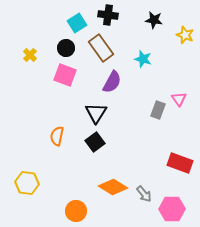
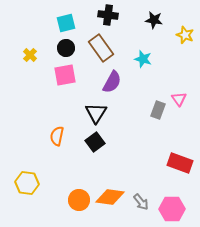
cyan square: moved 11 px left; rotated 18 degrees clockwise
pink square: rotated 30 degrees counterclockwise
orange diamond: moved 3 px left, 10 px down; rotated 24 degrees counterclockwise
gray arrow: moved 3 px left, 8 px down
orange circle: moved 3 px right, 11 px up
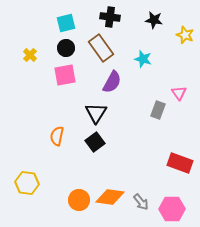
black cross: moved 2 px right, 2 px down
pink triangle: moved 6 px up
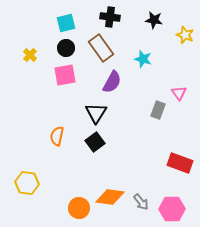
orange circle: moved 8 px down
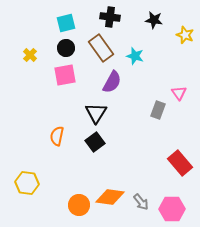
cyan star: moved 8 px left, 3 px up
red rectangle: rotated 30 degrees clockwise
orange circle: moved 3 px up
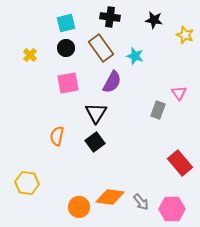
pink square: moved 3 px right, 8 px down
orange circle: moved 2 px down
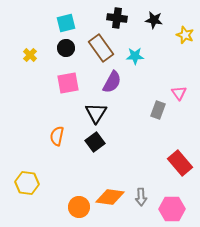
black cross: moved 7 px right, 1 px down
cyan star: rotated 18 degrees counterclockwise
gray arrow: moved 5 px up; rotated 36 degrees clockwise
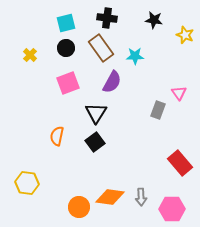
black cross: moved 10 px left
pink square: rotated 10 degrees counterclockwise
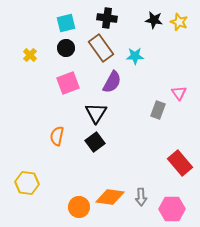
yellow star: moved 6 px left, 13 px up
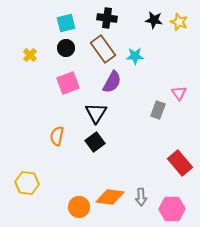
brown rectangle: moved 2 px right, 1 px down
